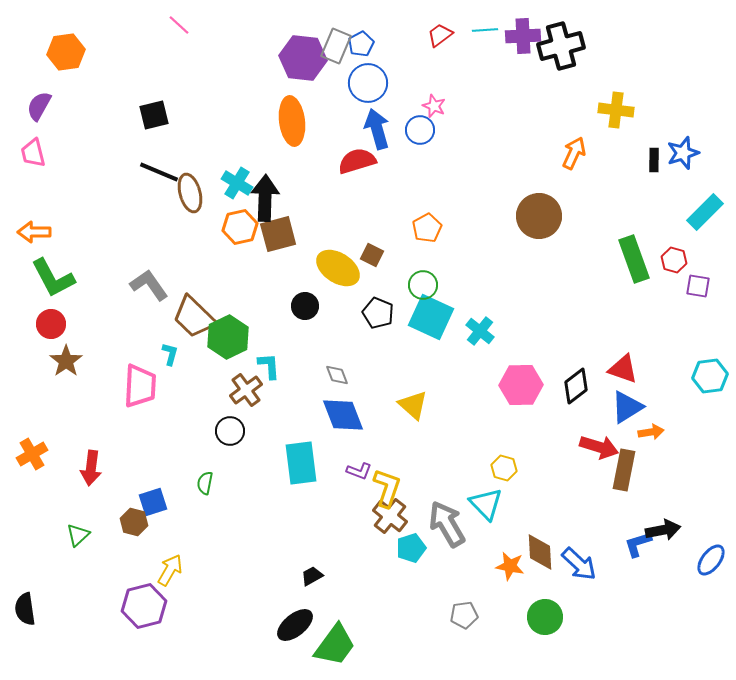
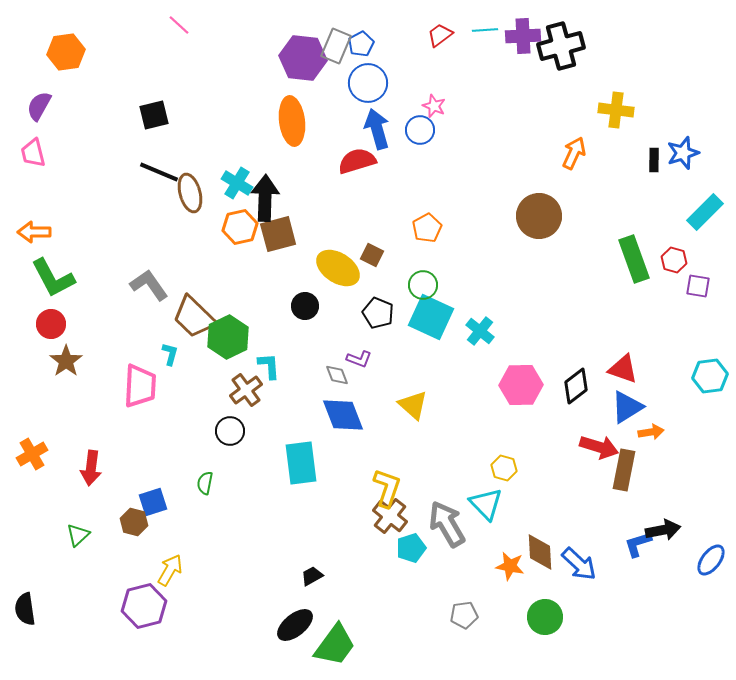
purple L-shape at (359, 471): moved 112 px up
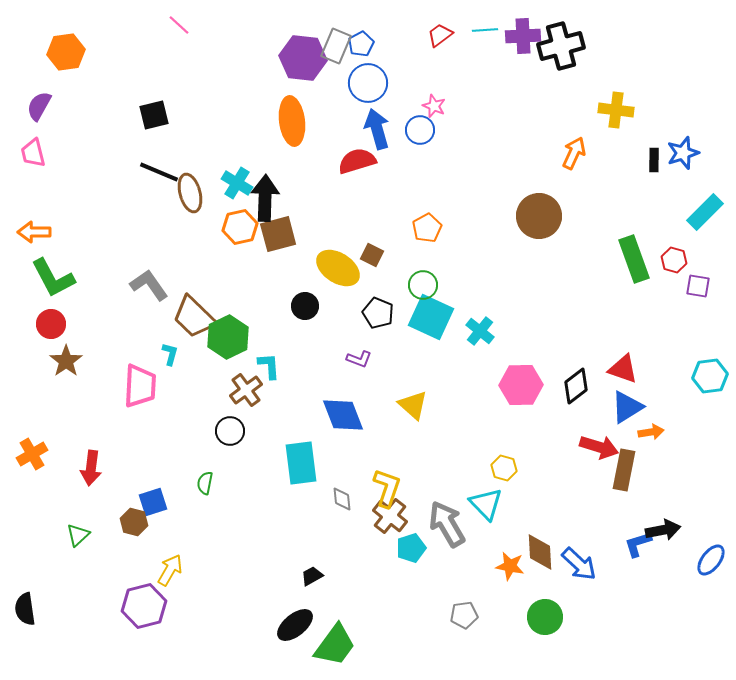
gray diamond at (337, 375): moved 5 px right, 124 px down; rotated 15 degrees clockwise
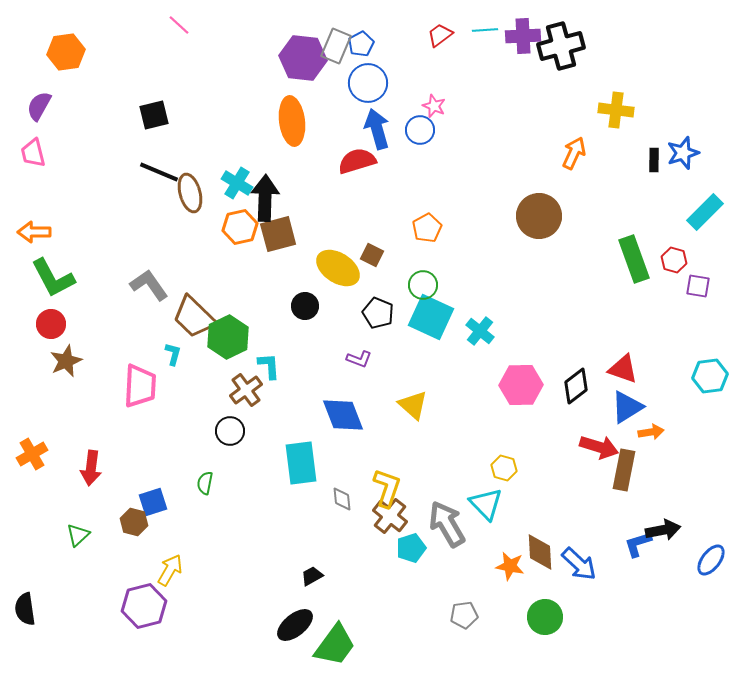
cyan L-shape at (170, 354): moved 3 px right
brown star at (66, 361): rotated 12 degrees clockwise
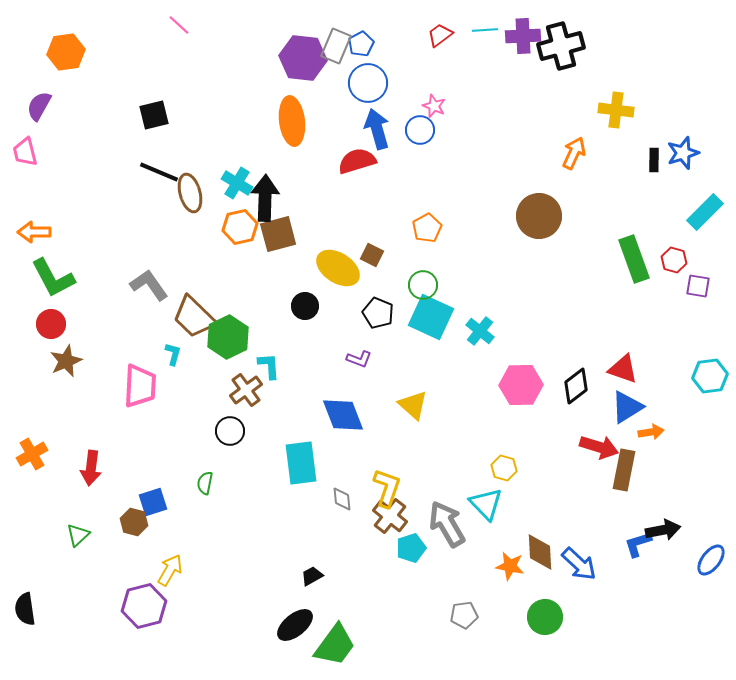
pink trapezoid at (33, 153): moved 8 px left, 1 px up
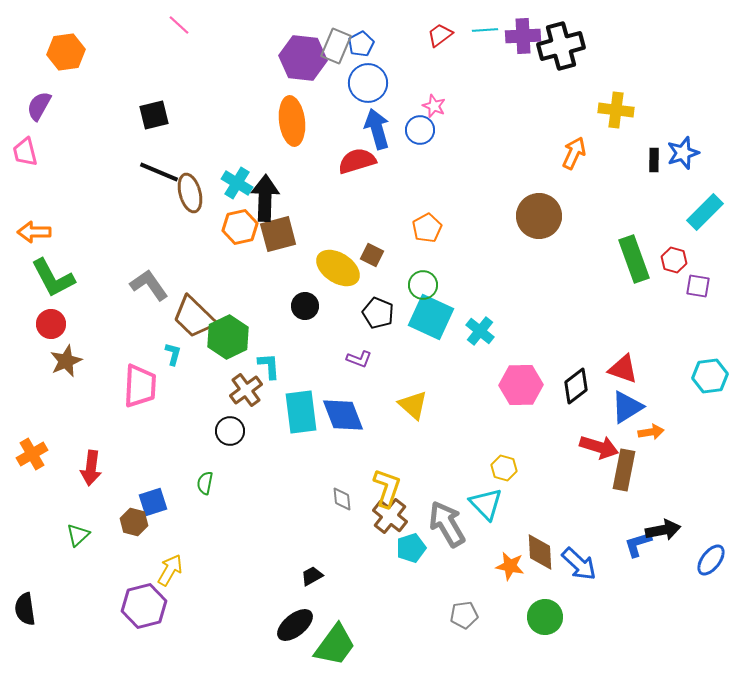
cyan rectangle at (301, 463): moved 51 px up
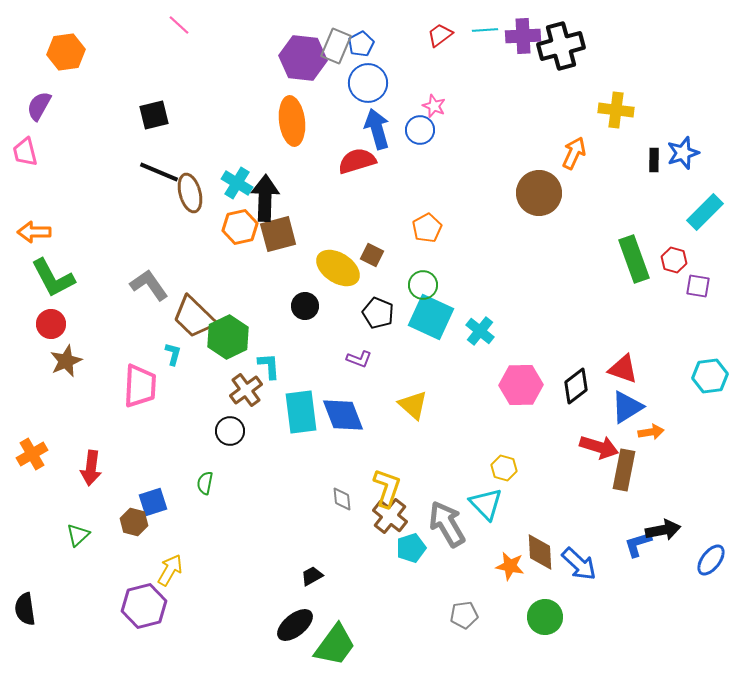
brown circle at (539, 216): moved 23 px up
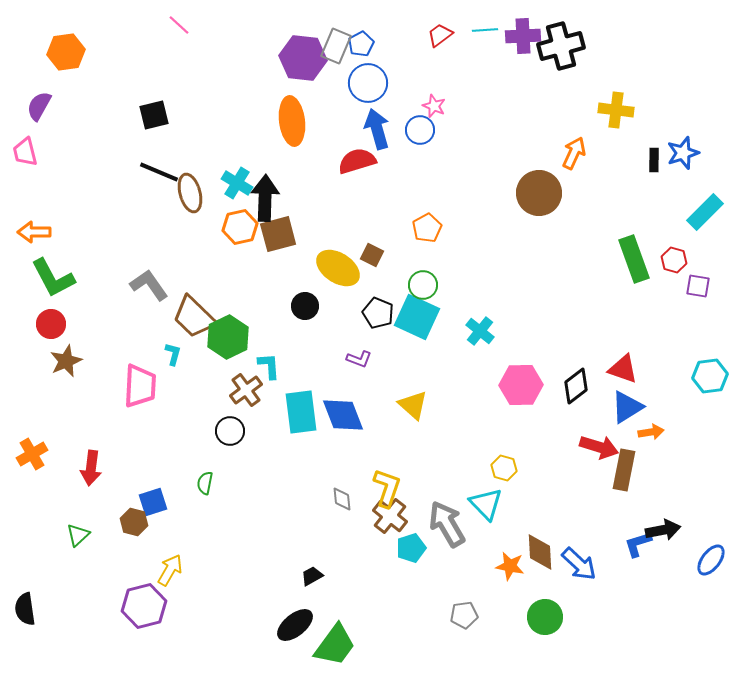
cyan square at (431, 317): moved 14 px left
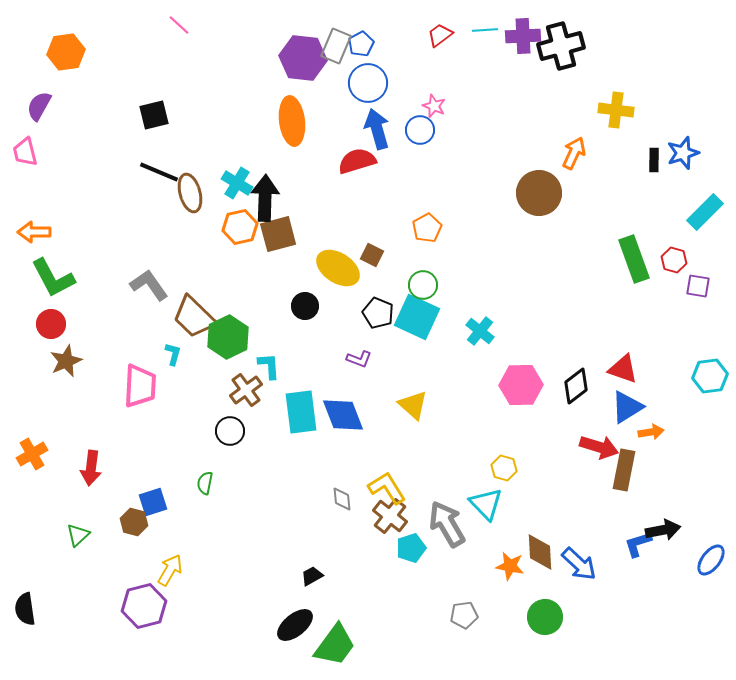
yellow L-shape at (387, 488): rotated 51 degrees counterclockwise
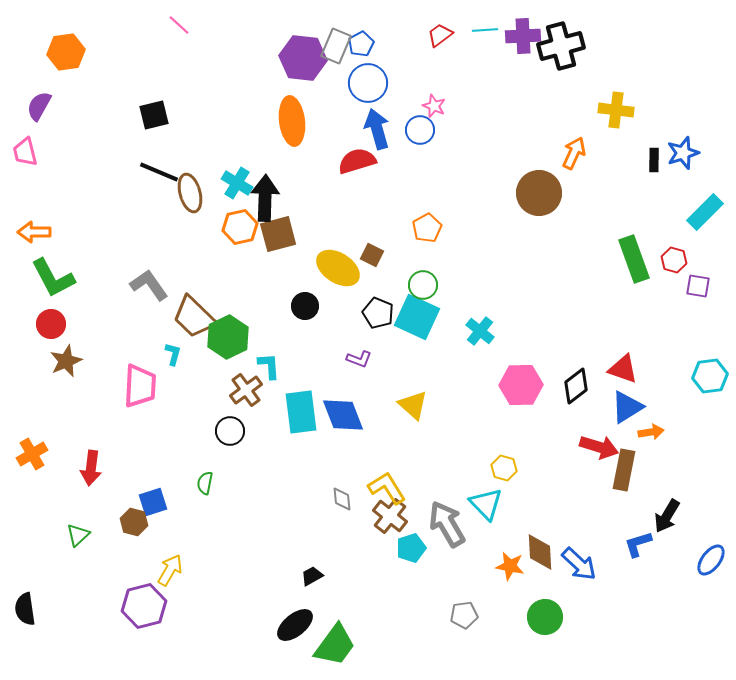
black arrow at (663, 530): moved 4 px right, 14 px up; rotated 132 degrees clockwise
